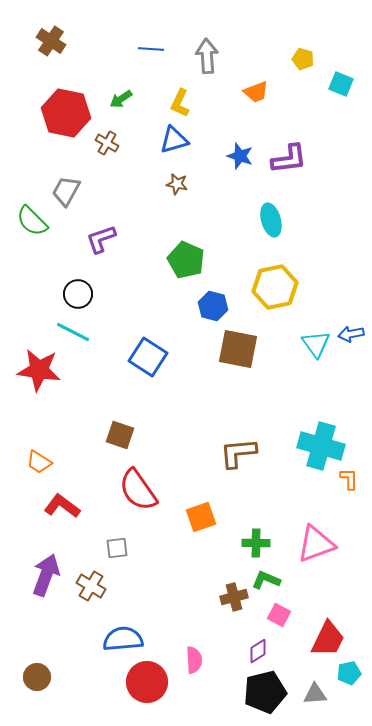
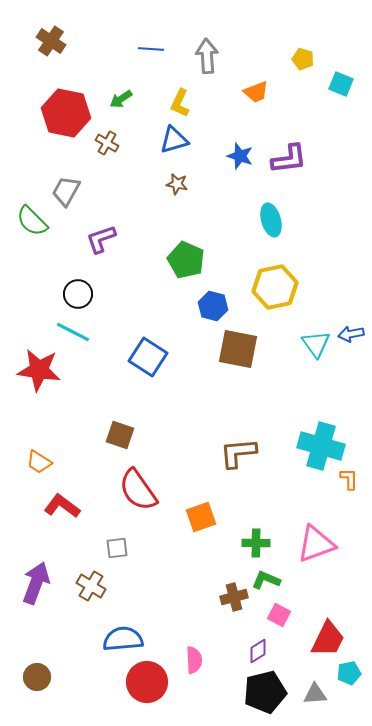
purple arrow at (46, 575): moved 10 px left, 8 px down
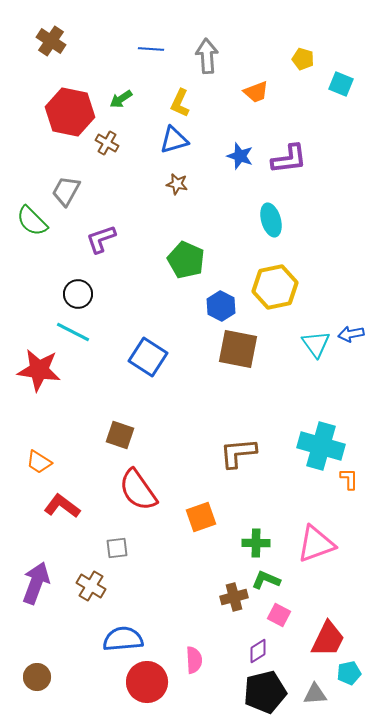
red hexagon at (66, 113): moved 4 px right, 1 px up
blue hexagon at (213, 306): moved 8 px right; rotated 12 degrees clockwise
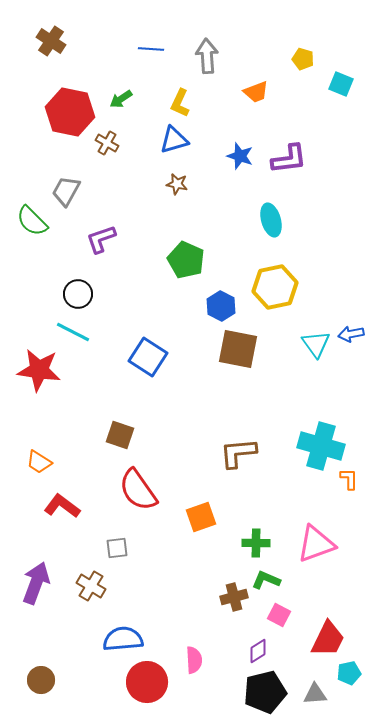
brown circle at (37, 677): moved 4 px right, 3 px down
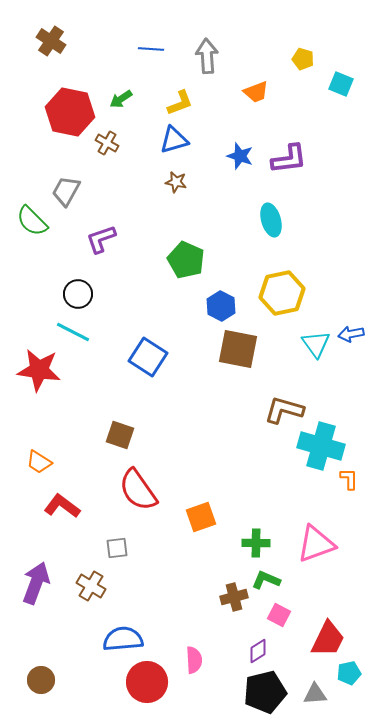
yellow L-shape at (180, 103): rotated 136 degrees counterclockwise
brown star at (177, 184): moved 1 px left, 2 px up
yellow hexagon at (275, 287): moved 7 px right, 6 px down
brown L-shape at (238, 453): moved 46 px right, 43 px up; rotated 21 degrees clockwise
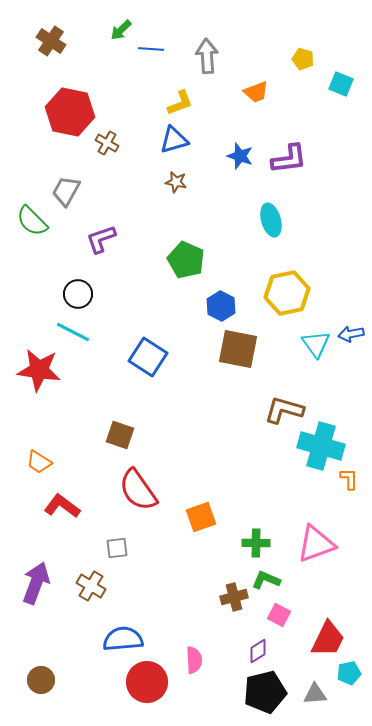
green arrow at (121, 99): moved 69 px up; rotated 10 degrees counterclockwise
yellow hexagon at (282, 293): moved 5 px right
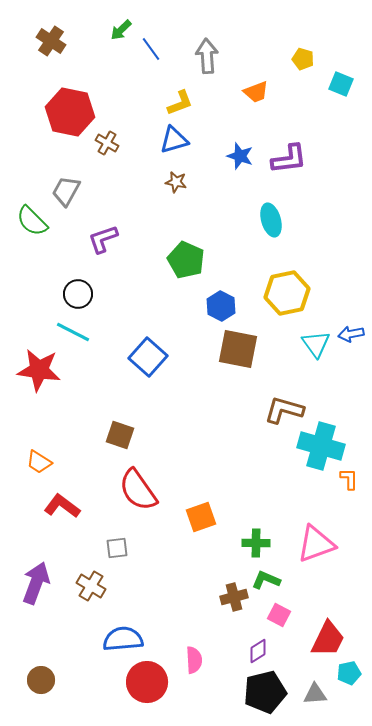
blue line at (151, 49): rotated 50 degrees clockwise
purple L-shape at (101, 239): moved 2 px right
blue square at (148, 357): rotated 9 degrees clockwise
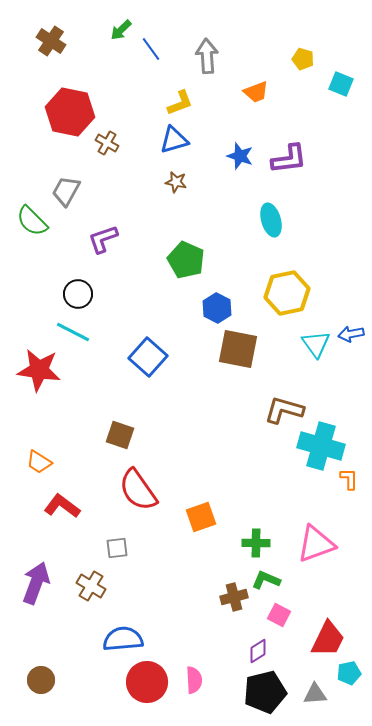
blue hexagon at (221, 306): moved 4 px left, 2 px down
pink semicircle at (194, 660): moved 20 px down
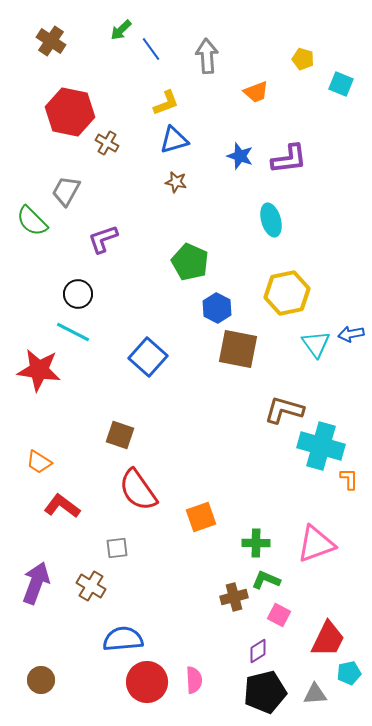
yellow L-shape at (180, 103): moved 14 px left
green pentagon at (186, 260): moved 4 px right, 2 px down
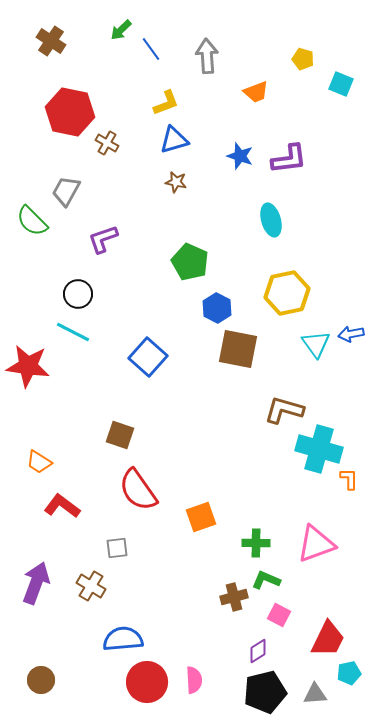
red star at (39, 370): moved 11 px left, 4 px up
cyan cross at (321, 446): moved 2 px left, 3 px down
